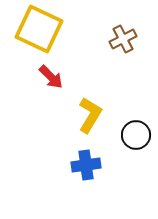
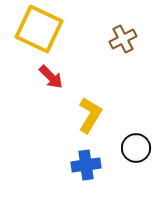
black circle: moved 13 px down
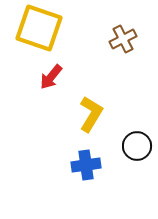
yellow square: moved 1 px up; rotated 6 degrees counterclockwise
red arrow: rotated 84 degrees clockwise
yellow L-shape: moved 1 px right, 1 px up
black circle: moved 1 px right, 2 px up
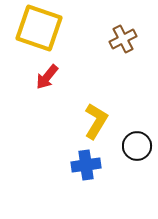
red arrow: moved 4 px left
yellow L-shape: moved 5 px right, 7 px down
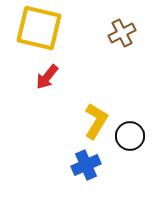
yellow square: rotated 6 degrees counterclockwise
brown cross: moved 1 px left, 6 px up
black circle: moved 7 px left, 10 px up
blue cross: rotated 16 degrees counterclockwise
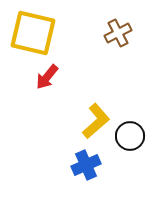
yellow square: moved 6 px left, 5 px down
brown cross: moved 4 px left
yellow L-shape: rotated 18 degrees clockwise
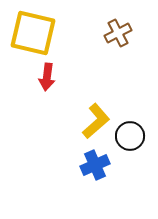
red arrow: rotated 32 degrees counterclockwise
blue cross: moved 9 px right
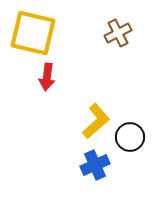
black circle: moved 1 px down
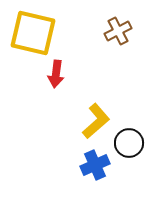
brown cross: moved 2 px up
red arrow: moved 9 px right, 3 px up
black circle: moved 1 px left, 6 px down
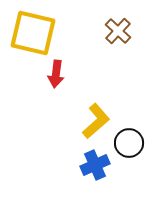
brown cross: rotated 20 degrees counterclockwise
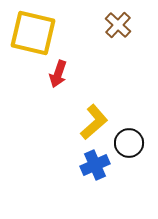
brown cross: moved 6 px up
red arrow: moved 2 px right; rotated 12 degrees clockwise
yellow L-shape: moved 2 px left, 1 px down
